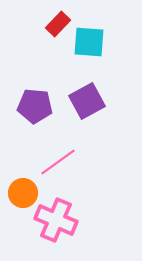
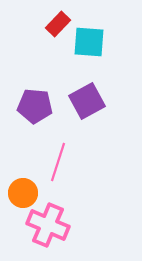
pink line: rotated 36 degrees counterclockwise
pink cross: moved 8 px left, 5 px down
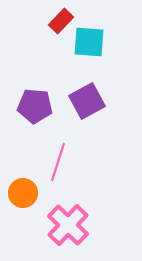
red rectangle: moved 3 px right, 3 px up
pink cross: moved 20 px right; rotated 21 degrees clockwise
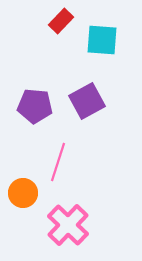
cyan square: moved 13 px right, 2 px up
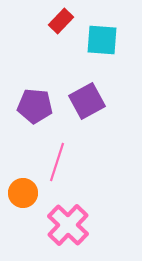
pink line: moved 1 px left
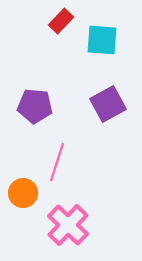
purple square: moved 21 px right, 3 px down
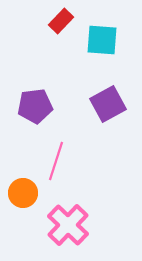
purple pentagon: rotated 12 degrees counterclockwise
pink line: moved 1 px left, 1 px up
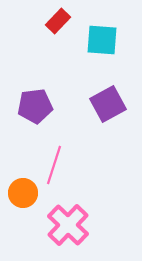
red rectangle: moved 3 px left
pink line: moved 2 px left, 4 px down
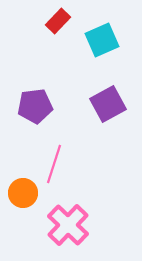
cyan square: rotated 28 degrees counterclockwise
pink line: moved 1 px up
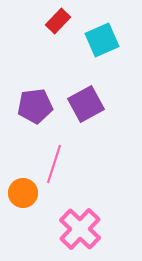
purple square: moved 22 px left
pink cross: moved 12 px right, 4 px down
